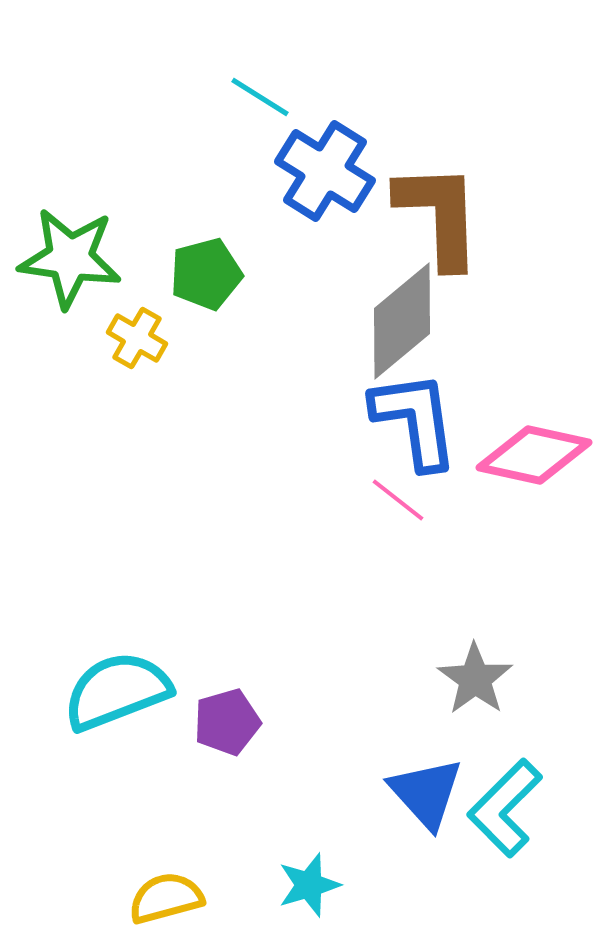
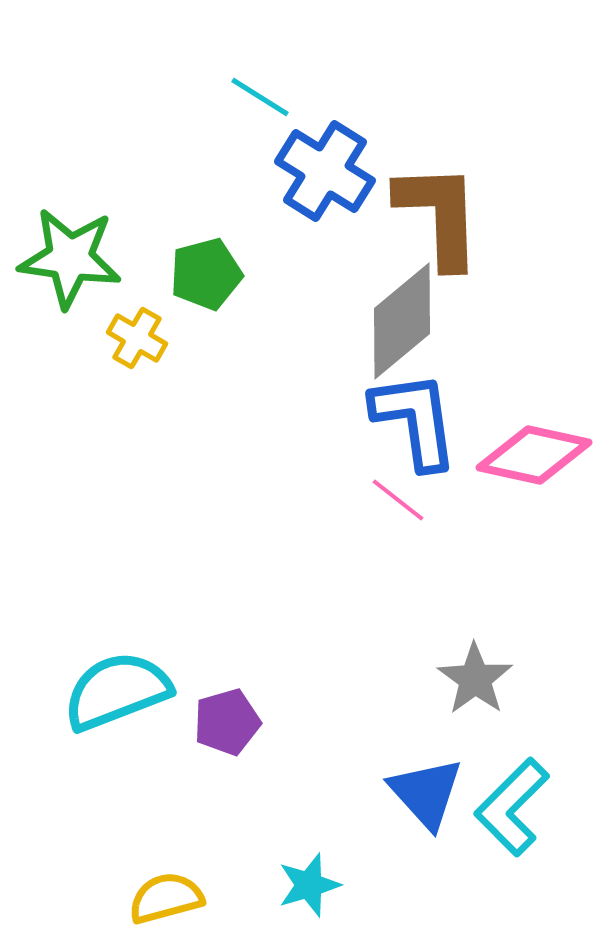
cyan L-shape: moved 7 px right, 1 px up
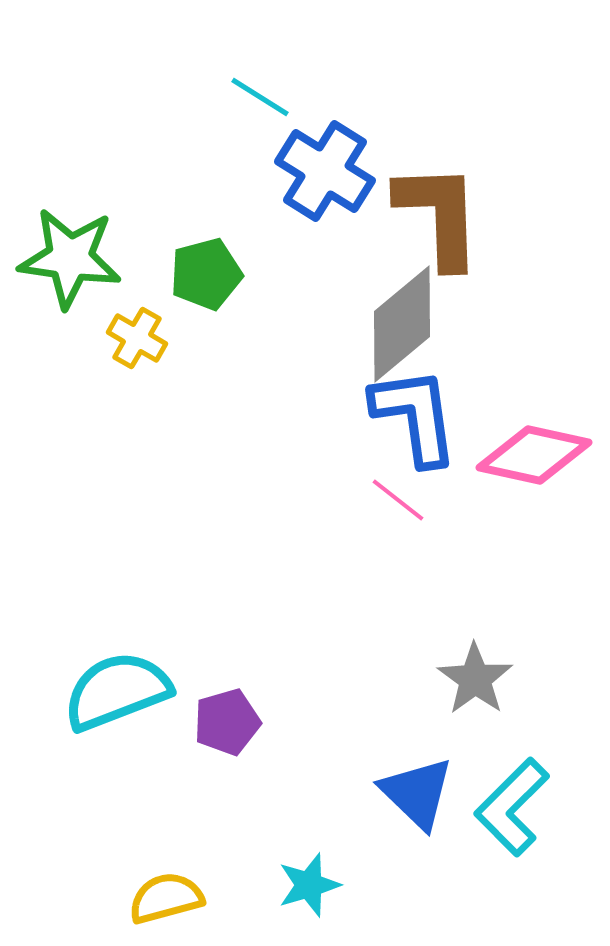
gray diamond: moved 3 px down
blue L-shape: moved 4 px up
blue triangle: moved 9 px left; rotated 4 degrees counterclockwise
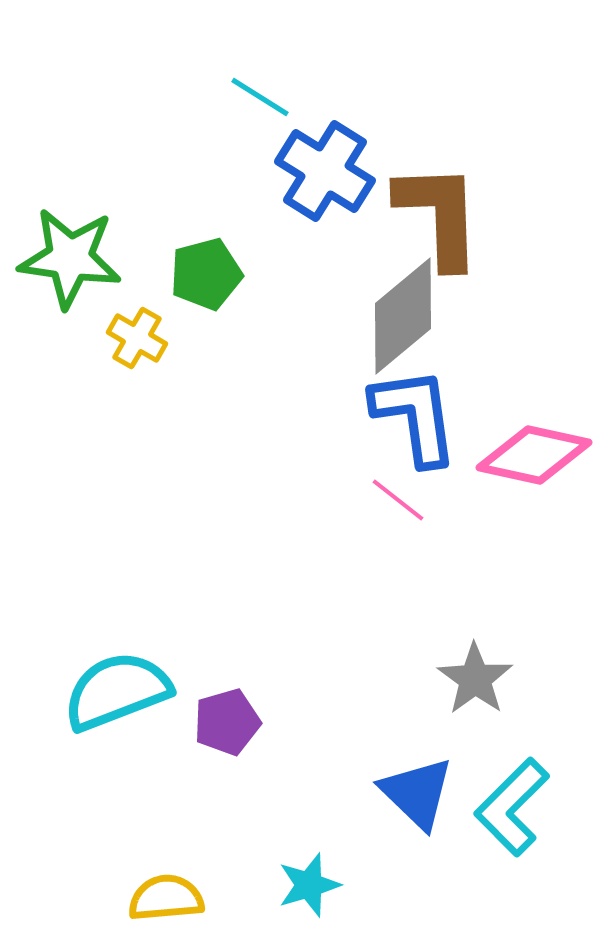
gray diamond: moved 1 px right, 8 px up
yellow semicircle: rotated 10 degrees clockwise
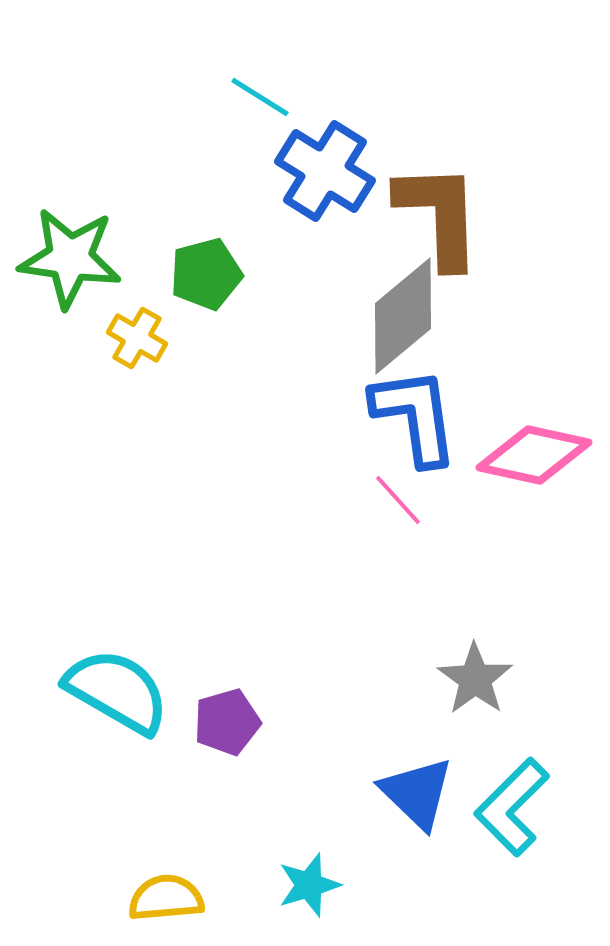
pink line: rotated 10 degrees clockwise
cyan semicircle: rotated 51 degrees clockwise
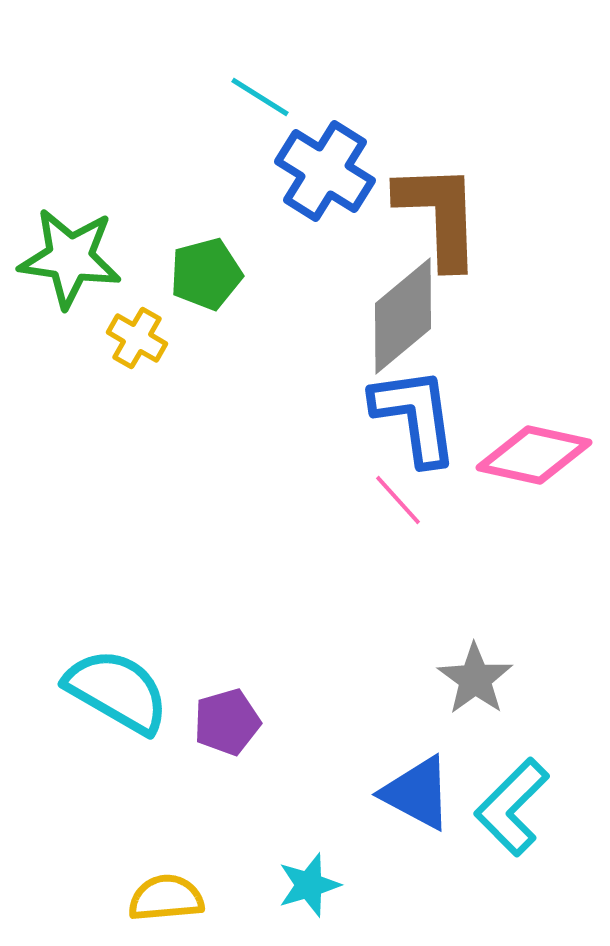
blue triangle: rotated 16 degrees counterclockwise
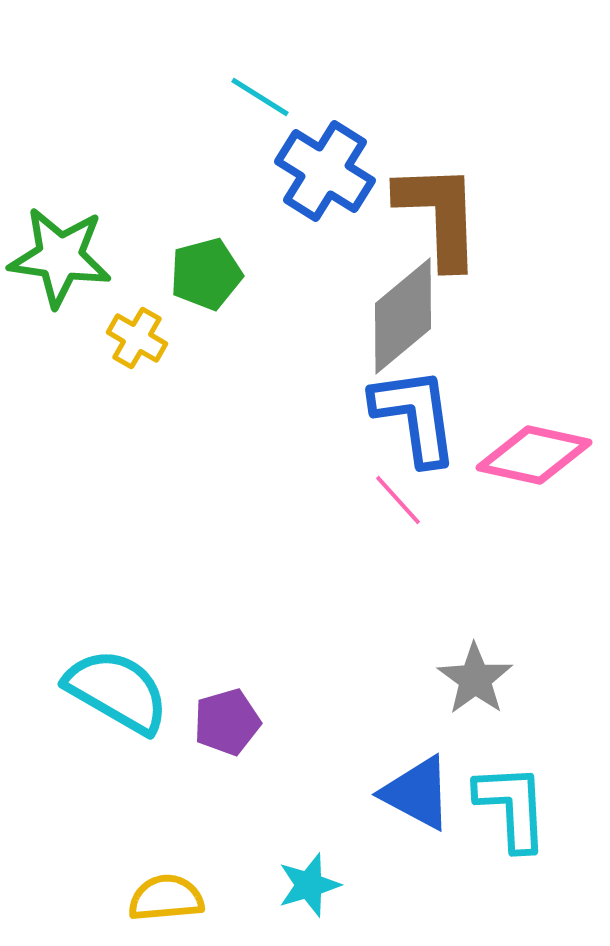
green star: moved 10 px left, 1 px up
cyan L-shape: rotated 132 degrees clockwise
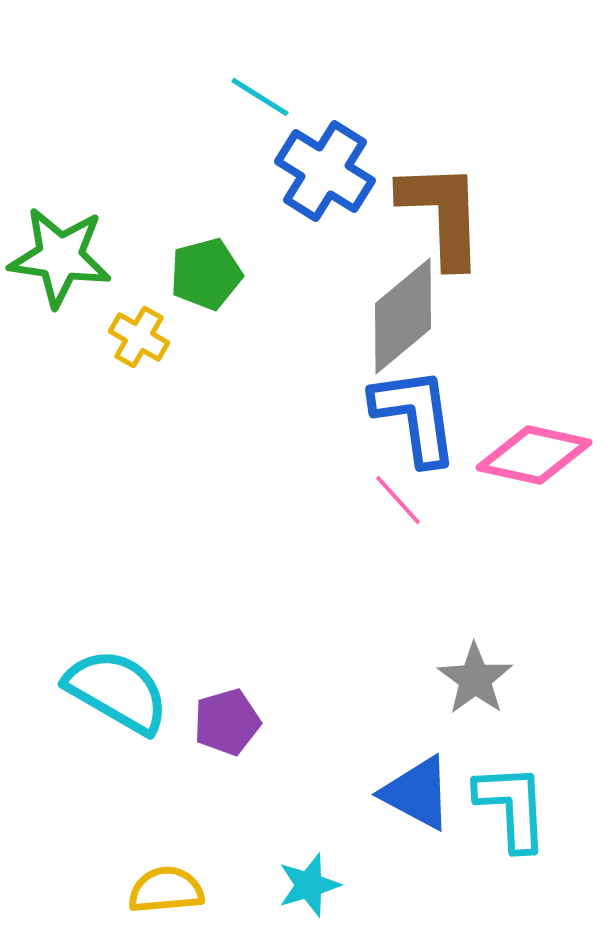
brown L-shape: moved 3 px right, 1 px up
yellow cross: moved 2 px right, 1 px up
yellow semicircle: moved 8 px up
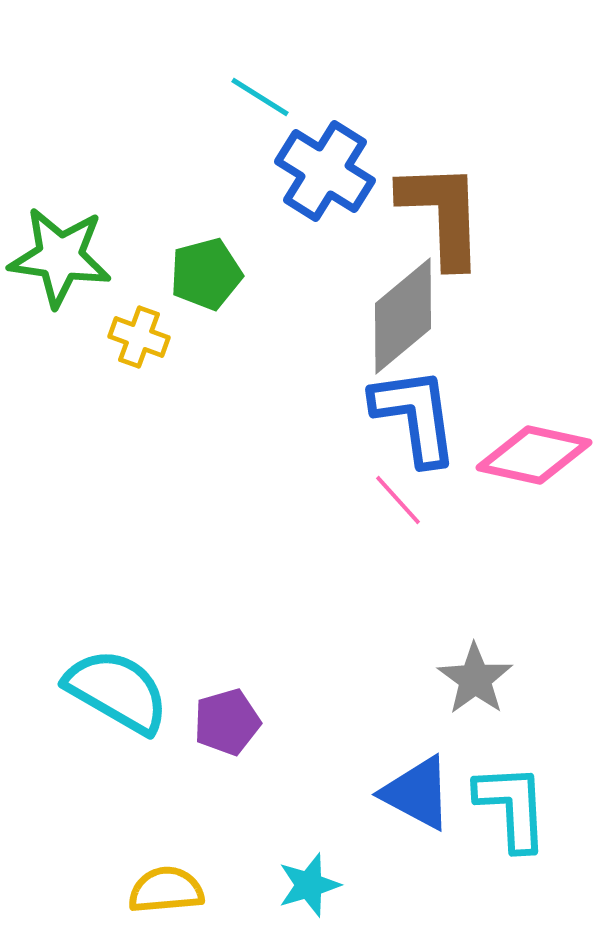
yellow cross: rotated 10 degrees counterclockwise
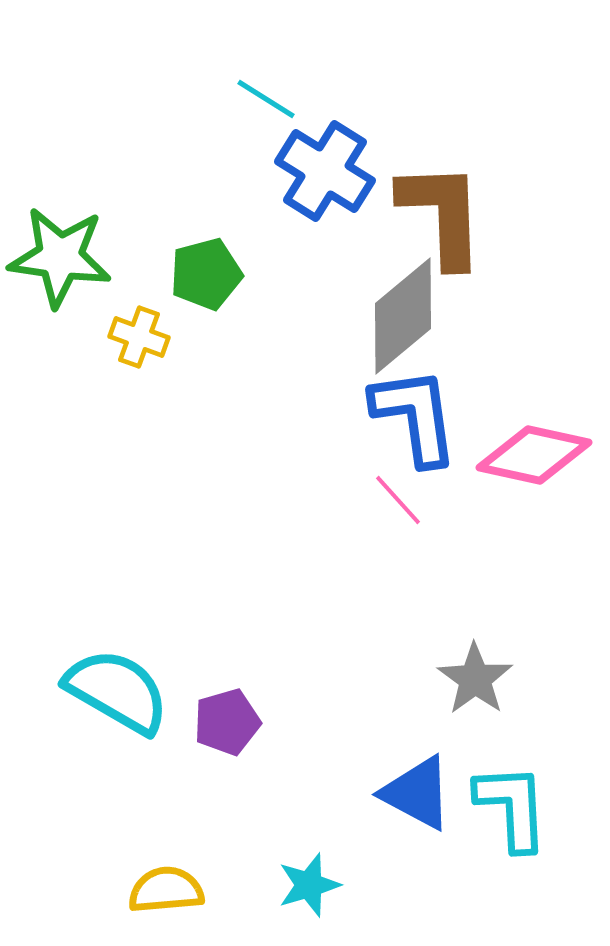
cyan line: moved 6 px right, 2 px down
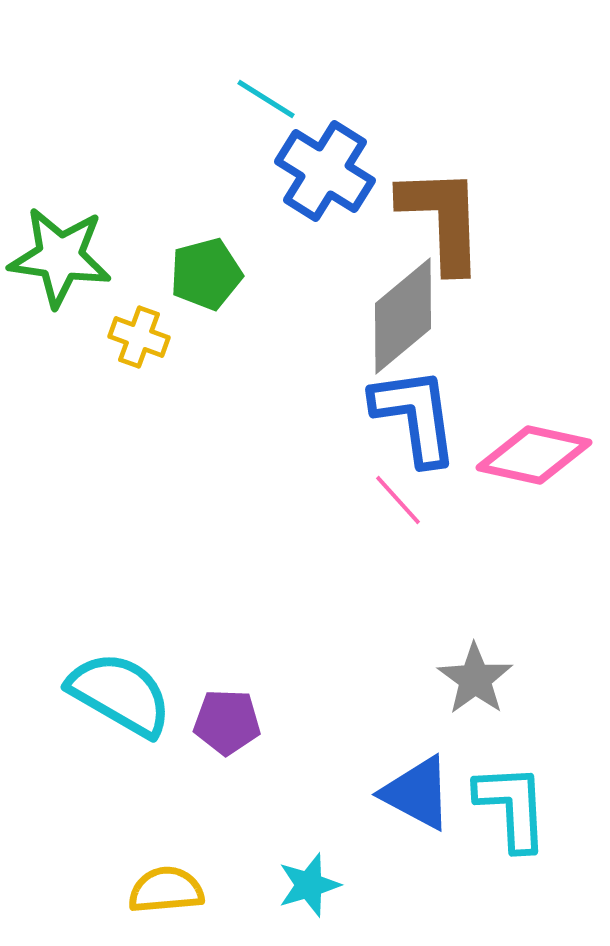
brown L-shape: moved 5 px down
cyan semicircle: moved 3 px right, 3 px down
purple pentagon: rotated 18 degrees clockwise
